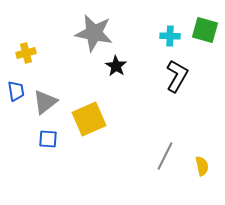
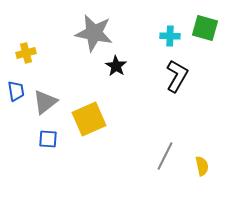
green square: moved 2 px up
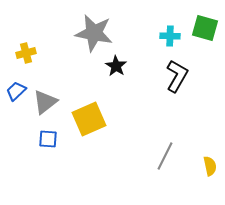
blue trapezoid: rotated 125 degrees counterclockwise
yellow semicircle: moved 8 px right
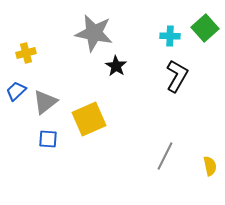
green square: rotated 32 degrees clockwise
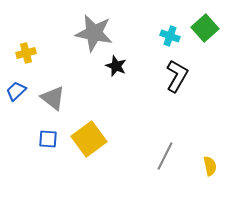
cyan cross: rotated 18 degrees clockwise
black star: rotated 10 degrees counterclockwise
gray triangle: moved 8 px right, 4 px up; rotated 44 degrees counterclockwise
yellow square: moved 20 px down; rotated 12 degrees counterclockwise
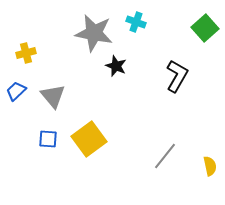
cyan cross: moved 34 px left, 14 px up
gray triangle: moved 2 px up; rotated 12 degrees clockwise
gray line: rotated 12 degrees clockwise
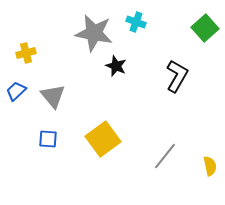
yellow square: moved 14 px right
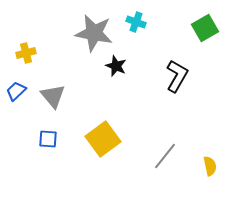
green square: rotated 12 degrees clockwise
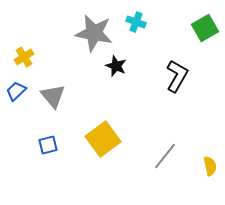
yellow cross: moved 2 px left, 4 px down; rotated 18 degrees counterclockwise
blue square: moved 6 px down; rotated 18 degrees counterclockwise
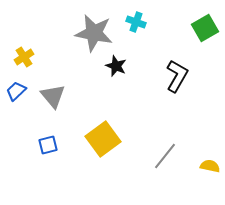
yellow semicircle: rotated 66 degrees counterclockwise
